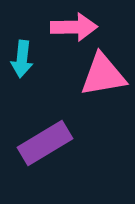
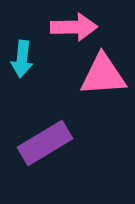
pink triangle: rotated 6 degrees clockwise
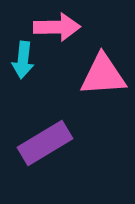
pink arrow: moved 17 px left
cyan arrow: moved 1 px right, 1 px down
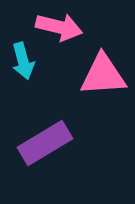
pink arrow: moved 2 px right; rotated 15 degrees clockwise
cyan arrow: moved 1 px down; rotated 21 degrees counterclockwise
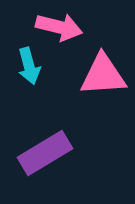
cyan arrow: moved 6 px right, 5 px down
purple rectangle: moved 10 px down
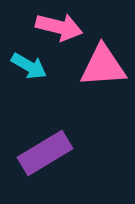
cyan arrow: rotated 45 degrees counterclockwise
pink triangle: moved 9 px up
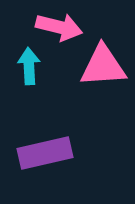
cyan arrow: rotated 123 degrees counterclockwise
purple rectangle: rotated 18 degrees clockwise
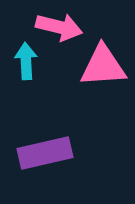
cyan arrow: moved 3 px left, 5 px up
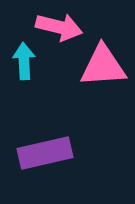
cyan arrow: moved 2 px left
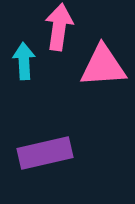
pink arrow: rotated 96 degrees counterclockwise
